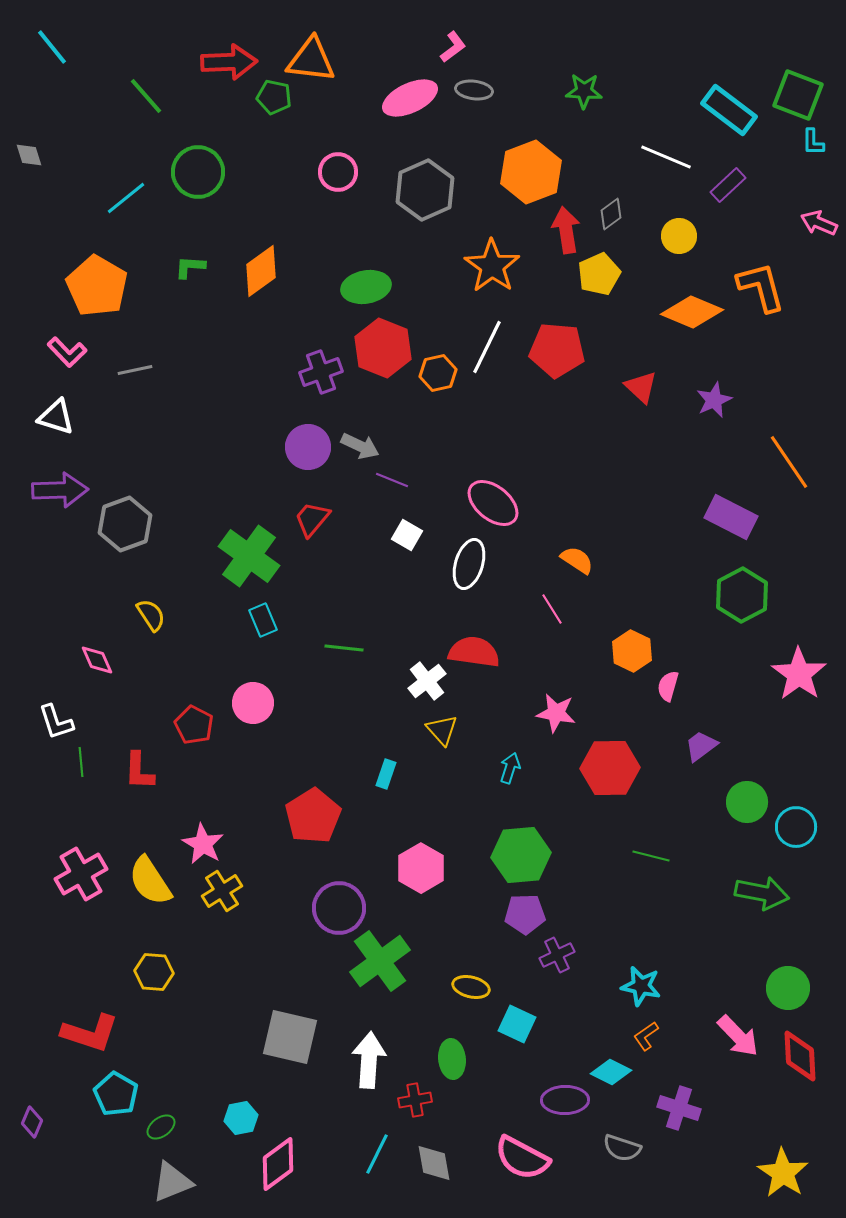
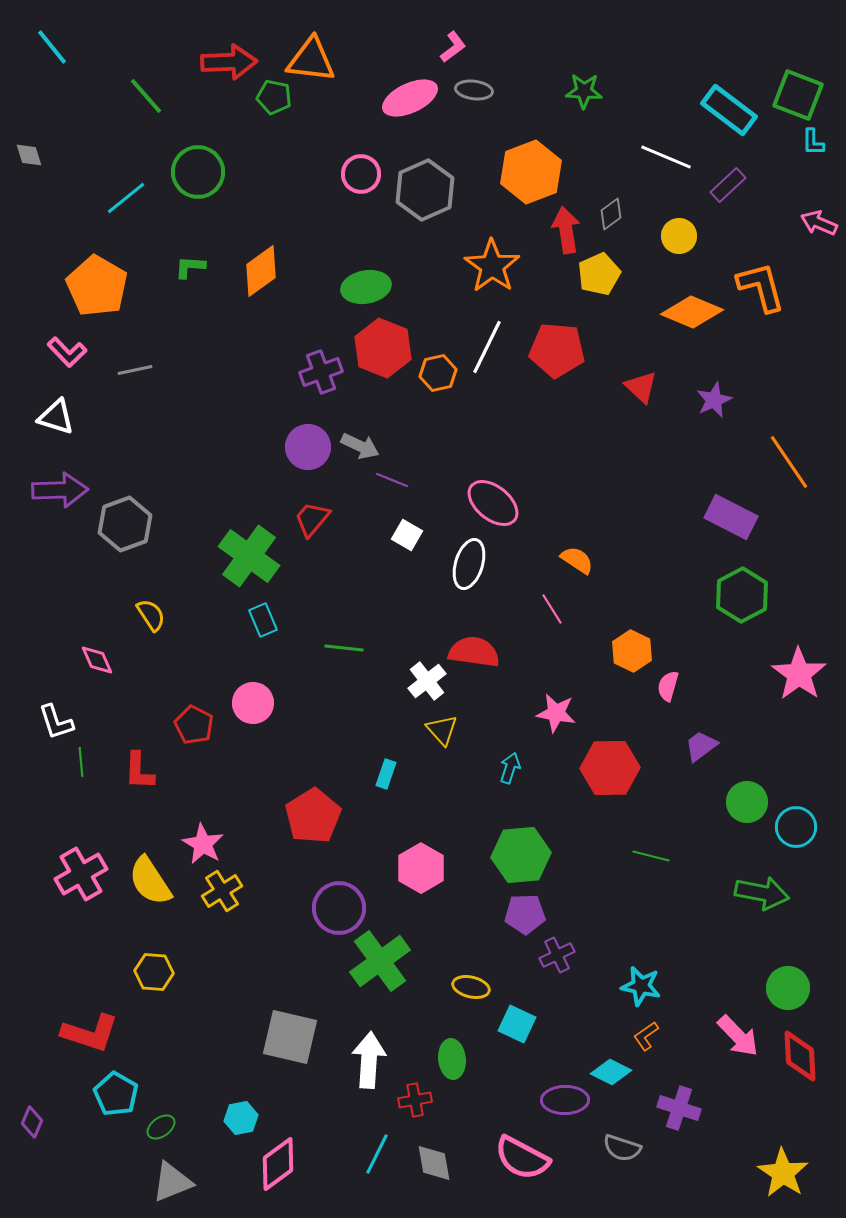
pink circle at (338, 172): moved 23 px right, 2 px down
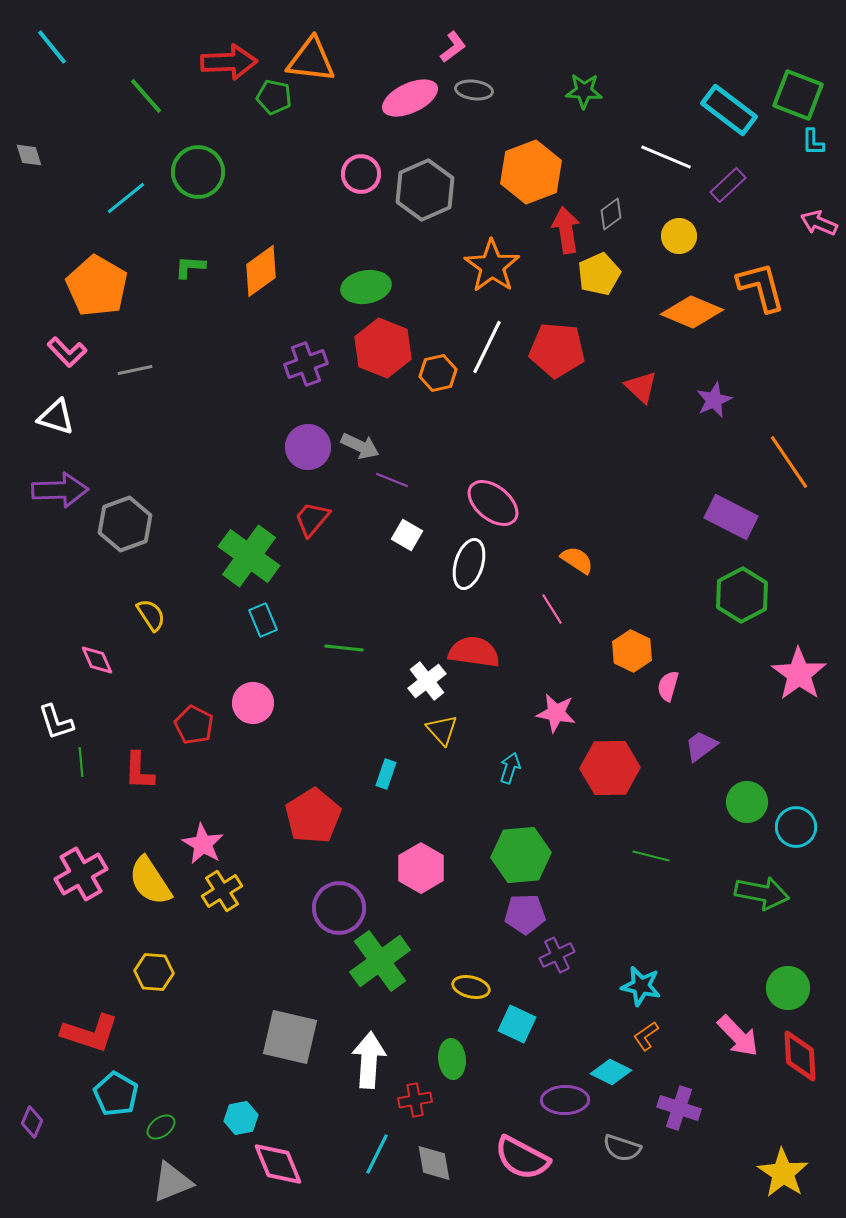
purple cross at (321, 372): moved 15 px left, 8 px up
pink diamond at (278, 1164): rotated 76 degrees counterclockwise
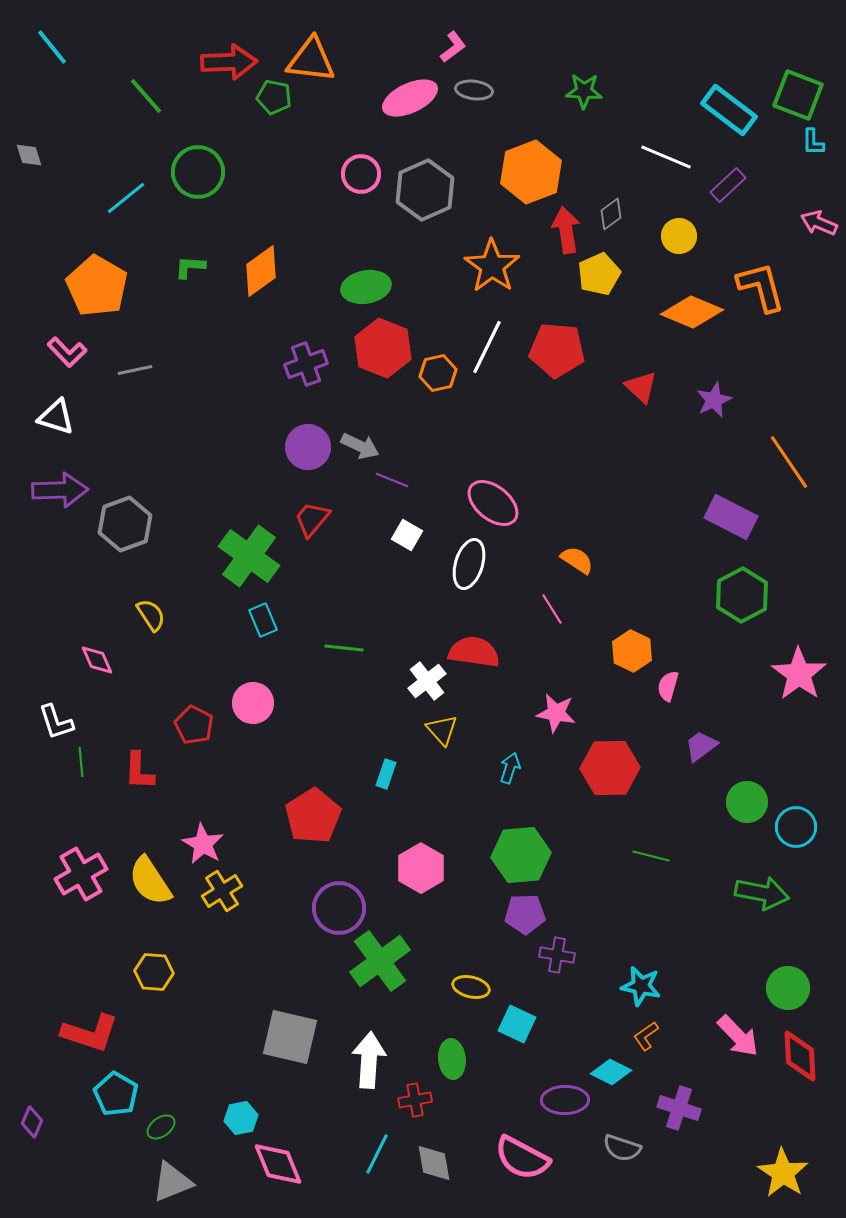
purple cross at (557, 955): rotated 36 degrees clockwise
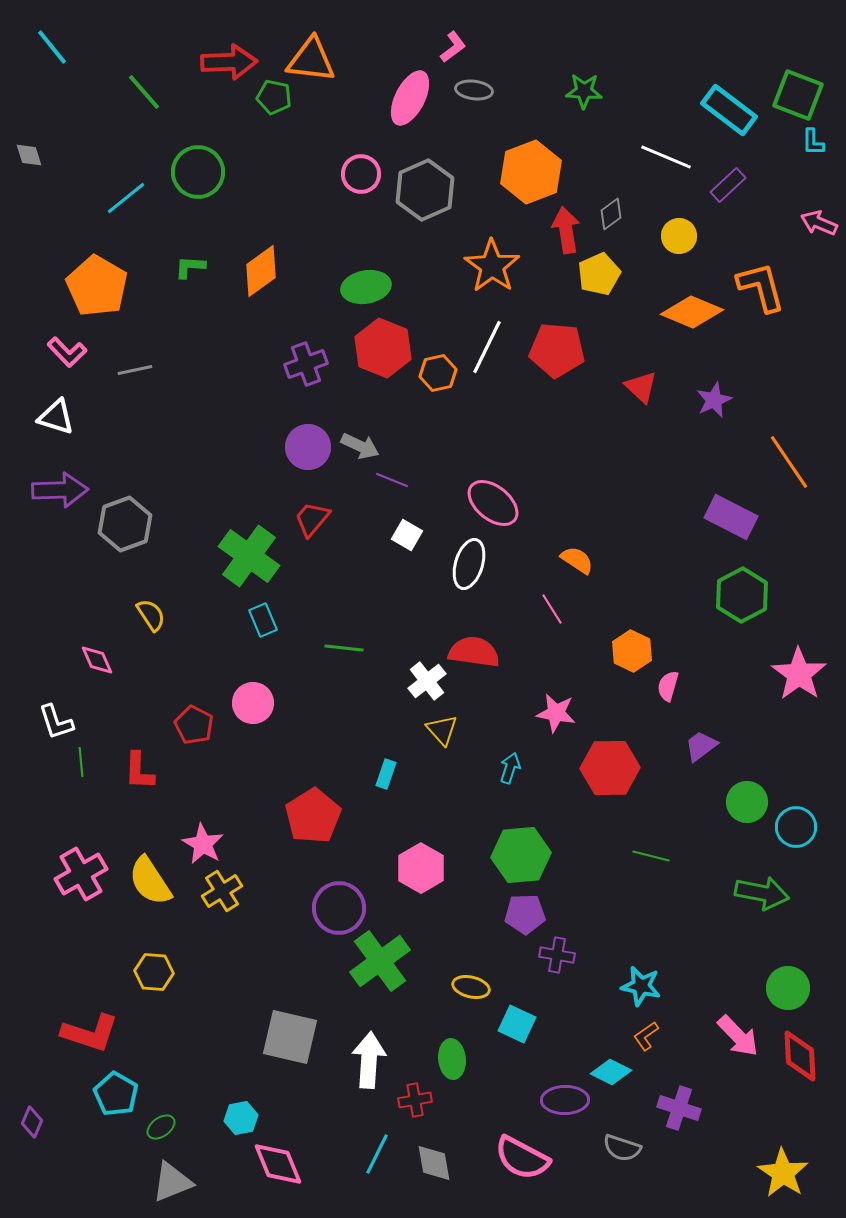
green line at (146, 96): moved 2 px left, 4 px up
pink ellipse at (410, 98): rotated 38 degrees counterclockwise
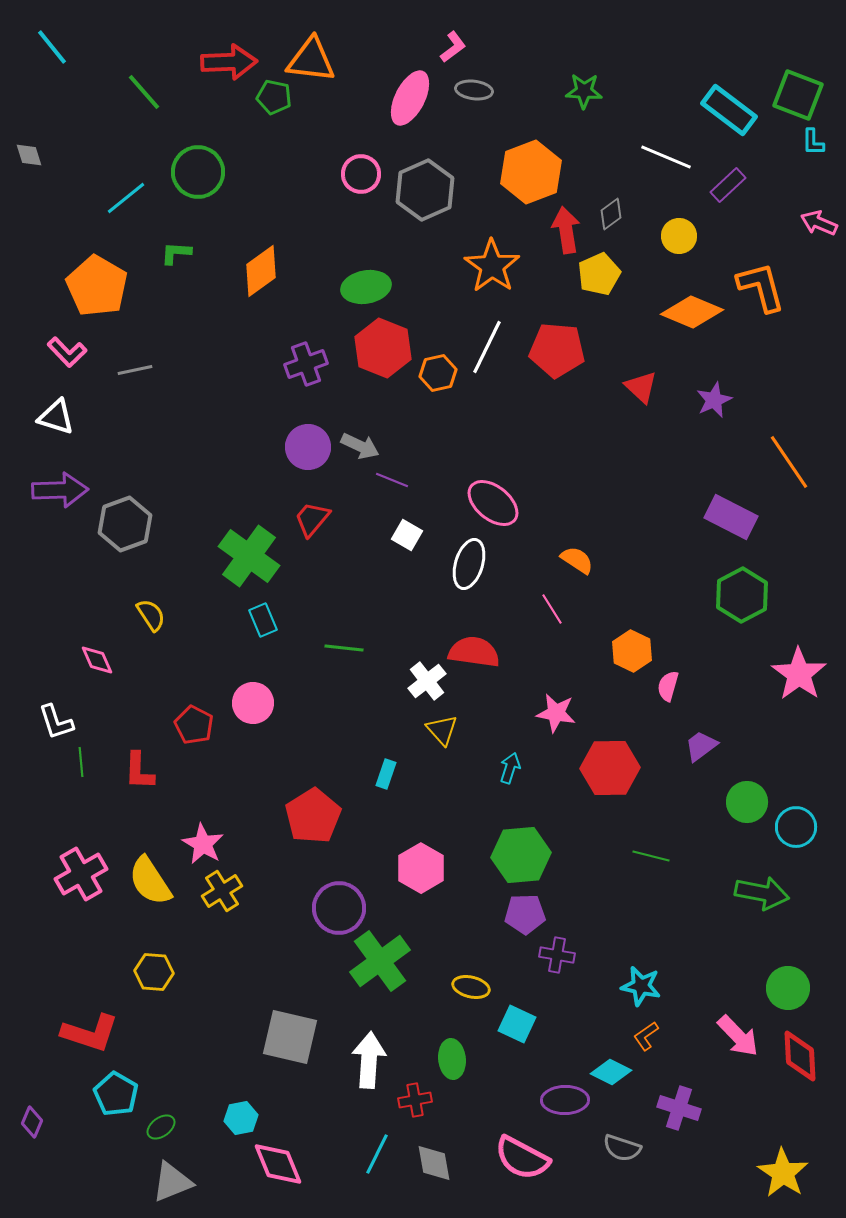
green L-shape at (190, 267): moved 14 px left, 14 px up
